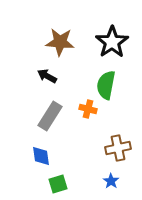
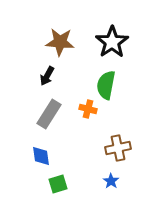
black arrow: rotated 90 degrees counterclockwise
gray rectangle: moved 1 px left, 2 px up
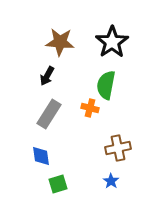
orange cross: moved 2 px right, 1 px up
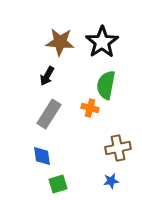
black star: moved 10 px left
blue diamond: moved 1 px right
blue star: rotated 28 degrees clockwise
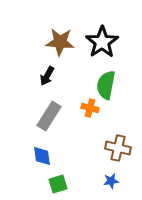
gray rectangle: moved 2 px down
brown cross: rotated 25 degrees clockwise
